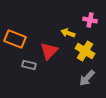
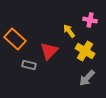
yellow arrow: moved 1 px right, 2 px up; rotated 32 degrees clockwise
orange rectangle: rotated 20 degrees clockwise
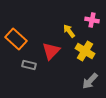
pink cross: moved 2 px right
orange rectangle: moved 1 px right
red triangle: moved 2 px right
gray arrow: moved 3 px right, 3 px down
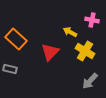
yellow arrow: moved 1 px right, 1 px down; rotated 24 degrees counterclockwise
red triangle: moved 1 px left, 1 px down
gray rectangle: moved 19 px left, 4 px down
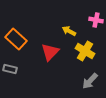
pink cross: moved 4 px right
yellow arrow: moved 1 px left, 1 px up
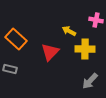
yellow cross: moved 2 px up; rotated 30 degrees counterclockwise
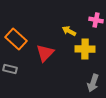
red triangle: moved 5 px left, 1 px down
gray arrow: moved 3 px right, 2 px down; rotated 24 degrees counterclockwise
